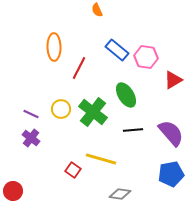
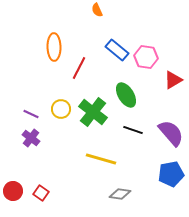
black line: rotated 24 degrees clockwise
red square: moved 32 px left, 23 px down
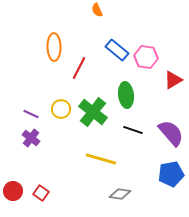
green ellipse: rotated 25 degrees clockwise
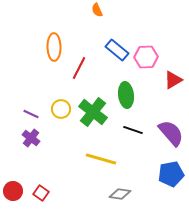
pink hexagon: rotated 10 degrees counterclockwise
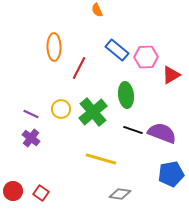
red triangle: moved 2 px left, 5 px up
green cross: rotated 12 degrees clockwise
purple semicircle: moved 9 px left; rotated 28 degrees counterclockwise
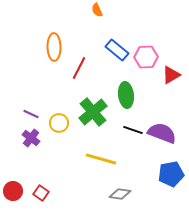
yellow circle: moved 2 px left, 14 px down
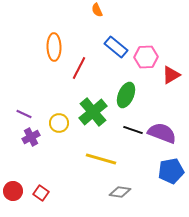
blue rectangle: moved 1 px left, 3 px up
green ellipse: rotated 30 degrees clockwise
purple line: moved 7 px left
purple cross: moved 1 px up; rotated 24 degrees clockwise
blue pentagon: moved 3 px up
gray diamond: moved 2 px up
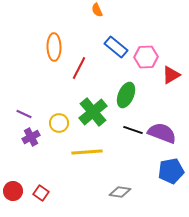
yellow line: moved 14 px left, 7 px up; rotated 20 degrees counterclockwise
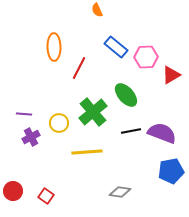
green ellipse: rotated 65 degrees counterclockwise
purple line: rotated 21 degrees counterclockwise
black line: moved 2 px left, 1 px down; rotated 30 degrees counterclockwise
red square: moved 5 px right, 3 px down
